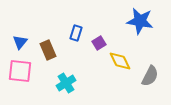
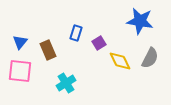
gray semicircle: moved 18 px up
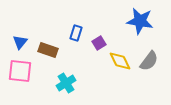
brown rectangle: rotated 48 degrees counterclockwise
gray semicircle: moved 1 px left, 3 px down; rotated 10 degrees clockwise
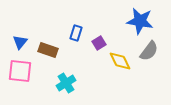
gray semicircle: moved 10 px up
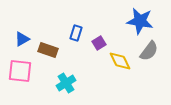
blue triangle: moved 2 px right, 3 px up; rotated 21 degrees clockwise
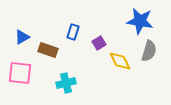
blue rectangle: moved 3 px left, 1 px up
blue triangle: moved 2 px up
gray semicircle: rotated 20 degrees counterclockwise
pink square: moved 2 px down
cyan cross: rotated 18 degrees clockwise
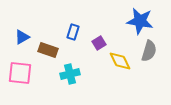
cyan cross: moved 4 px right, 9 px up
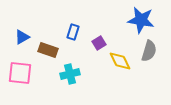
blue star: moved 1 px right, 1 px up
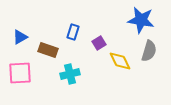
blue triangle: moved 2 px left
pink square: rotated 10 degrees counterclockwise
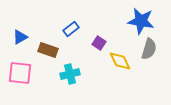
blue star: moved 1 px down
blue rectangle: moved 2 px left, 3 px up; rotated 35 degrees clockwise
purple square: rotated 24 degrees counterclockwise
gray semicircle: moved 2 px up
pink square: rotated 10 degrees clockwise
